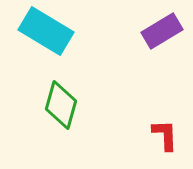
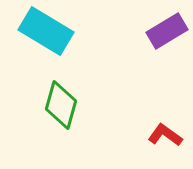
purple rectangle: moved 5 px right
red L-shape: rotated 52 degrees counterclockwise
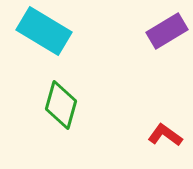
cyan rectangle: moved 2 px left
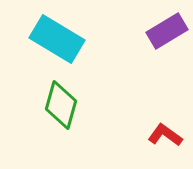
cyan rectangle: moved 13 px right, 8 px down
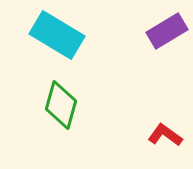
cyan rectangle: moved 4 px up
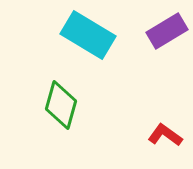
cyan rectangle: moved 31 px right
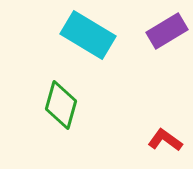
red L-shape: moved 5 px down
